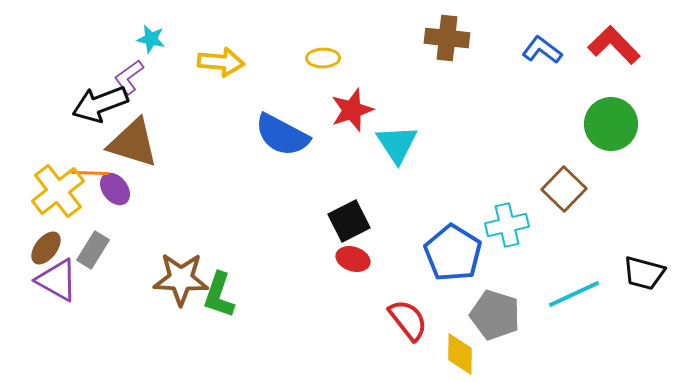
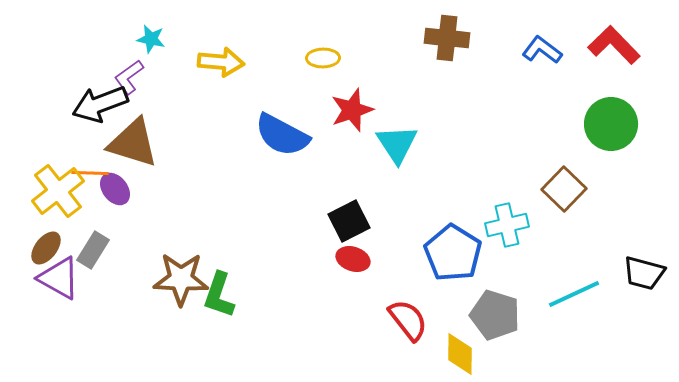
purple triangle: moved 2 px right, 2 px up
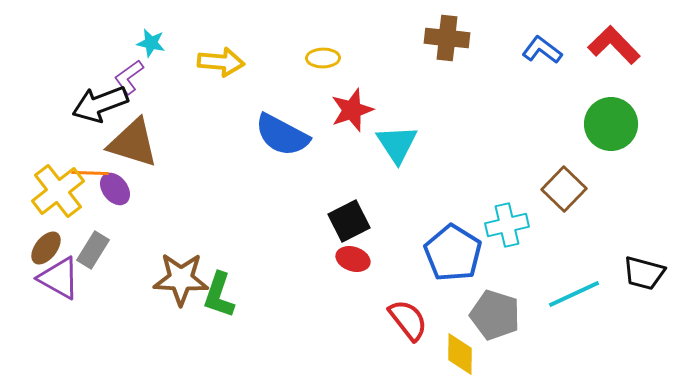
cyan star: moved 4 px down
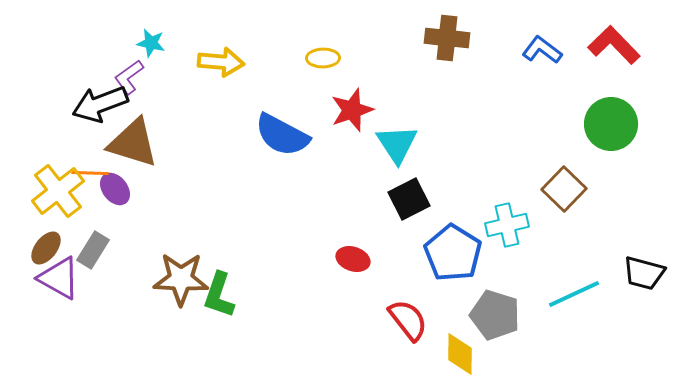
black square: moved 60 px right, 22 px up
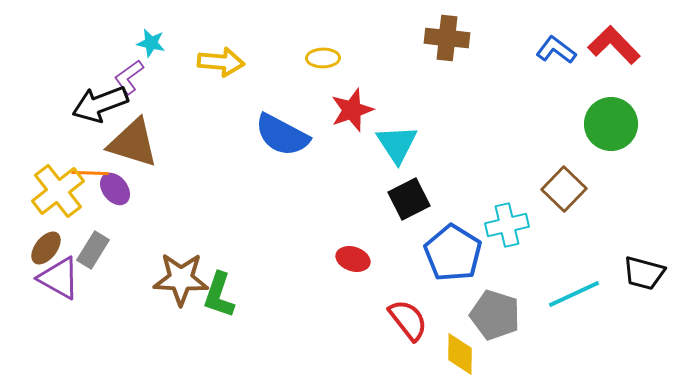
blue L-shape: moved 14 px right
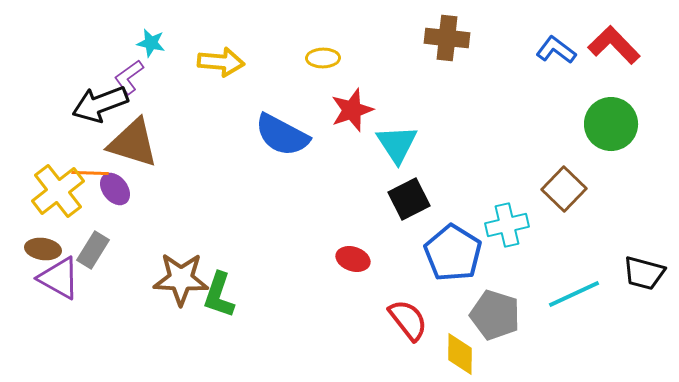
brown ellipse: moved 3 px left, 1 px down; rotated 60 degrees clockwise
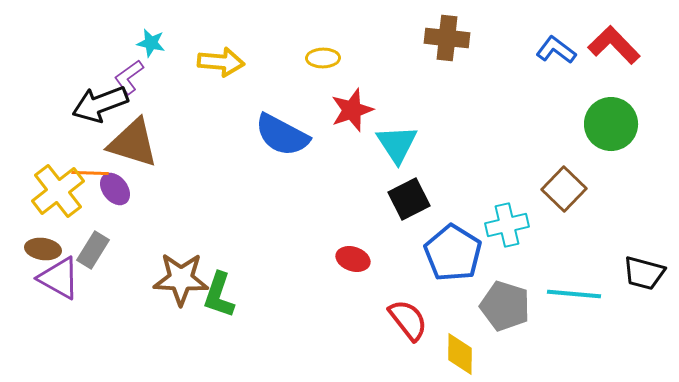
cyan line: rotated 30 degrees clockwise
gray pentagon: moved 10 px right, 9 px up
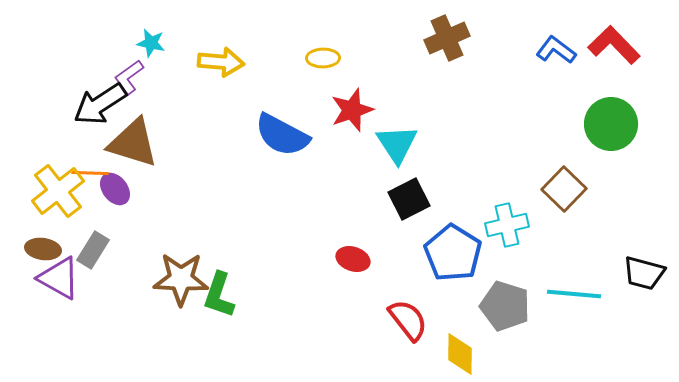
brown cross: rotated 30 degrees counterclockwise
black arrow: rotated 12 degrees counterclockwise
